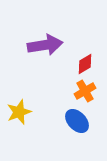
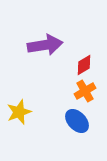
red diamond: moved 1 px left, 1 px down
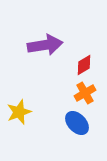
orange cross: moved 2 px down
blue ellipse: moved 2 px down
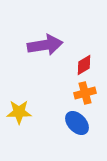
orange cross: rotated 15 degrees clockwise
yellow star: rotated 20 degrees clockwise
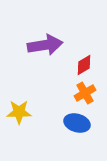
orange cross: rotated 15 degrees counterclockwise
blue ellipse: rotated 30 degrees counterclockwise
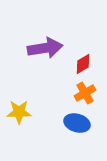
purple arrow: moved 3 px down
red diamond: moved 1 px left, 1 px up
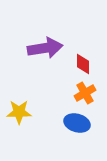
red diamond: rotated 60 degrees counterclockwise
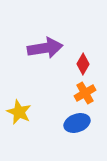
red diamond: rotated 30 degrees clockwise
yellow star: rotated 25 degrees clockwise
blue ellipse: rotated 35 degrees counterclockwise
